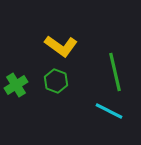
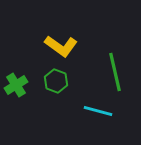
cyan line: moved 11 px left; rotated 12 degrees counterclockwise
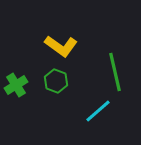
cyan line: rotated 56 degrees counterclockwise
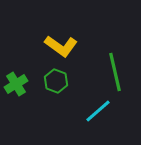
green cross: moved 1 px up
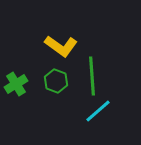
green line: moved 23 px left, 4 px down; rotated 9 degrees clockwise
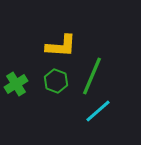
yellow L-shape: rotated 32 degrees counterclockwise
green line: rotated 27 degrees clockwise
